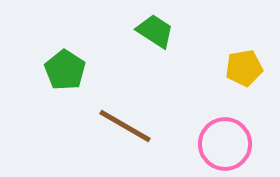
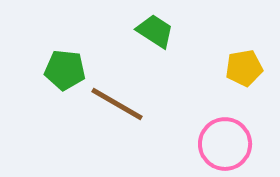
green pentagon: rotated 27 degrees counterclockwise
brown line: moved 8 px left, 22 px up
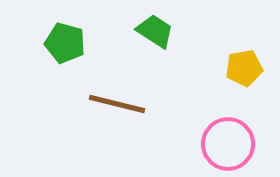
green pentagon: moved 27 px up; rotated 9 degrees clockwise
brown line: rotated 16 degrees counterclockwise
pink circle: moved 3 px right
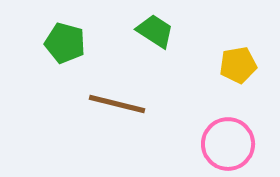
yellow pentagon: moved 6 px left, 3 px up
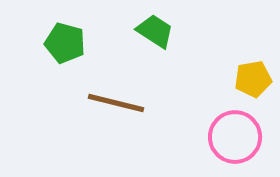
yellow pentagon: moved 15 px right, 14 px down
brown line: moved 1 px left, 1 px up
pink circle: moved 7 px right, 7 px up
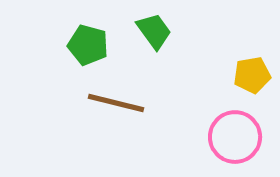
green trapezoid: moved 1 px left; rotated 21 degrees clockwise
green pentagon: moved 23 px right, 2 px down
yellow pentagon: moved 1 px left, 4 px up
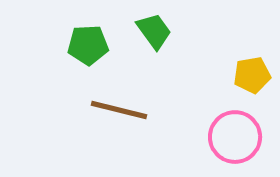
green pentagon: rotated 18 degrees counterclockwise
brown line: moved 3 px right, 7 px down
